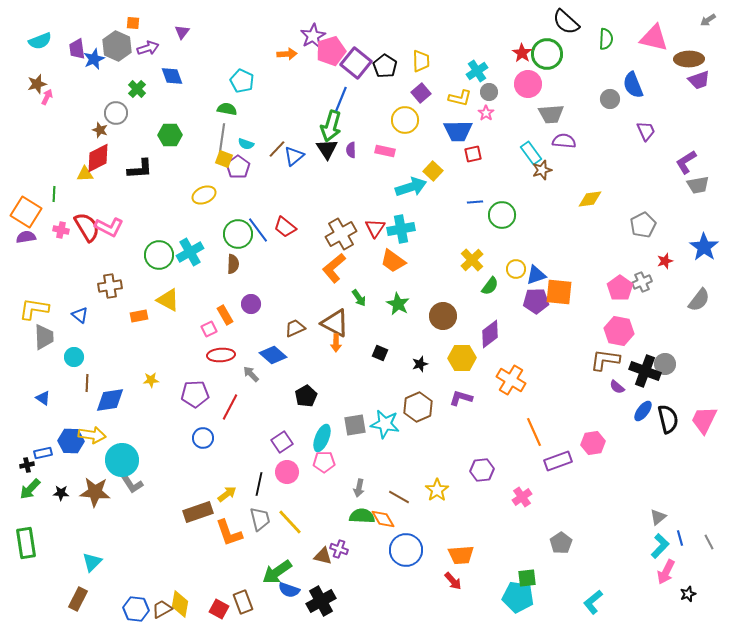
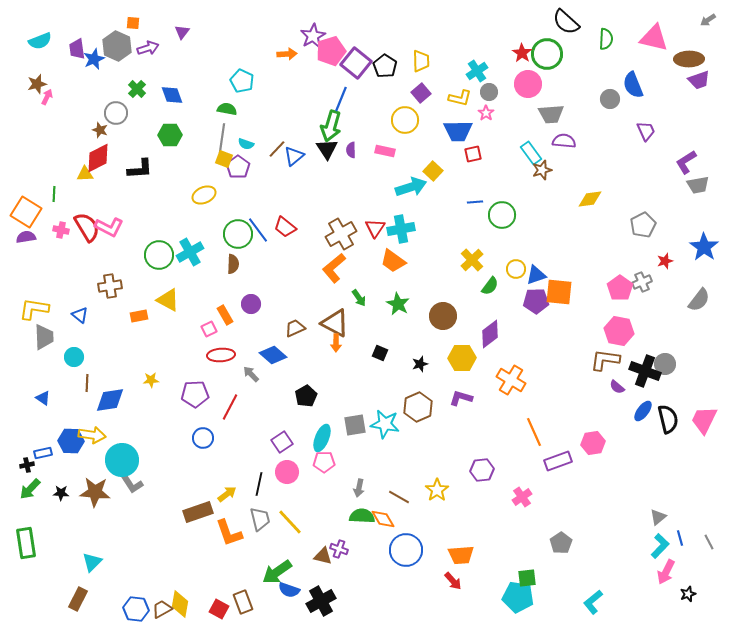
blue diamond at (172, 76): moved 19 px down
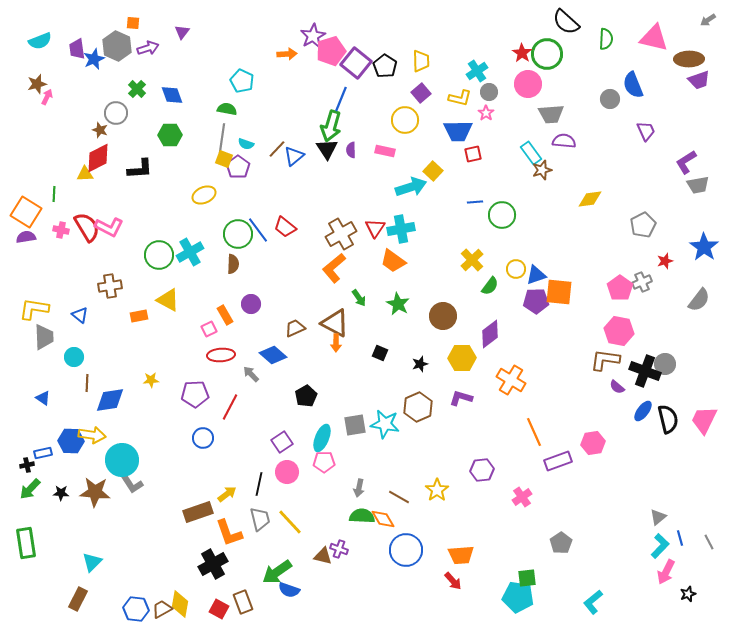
black cross at (321, 601): moved 108 px left, 37 px up
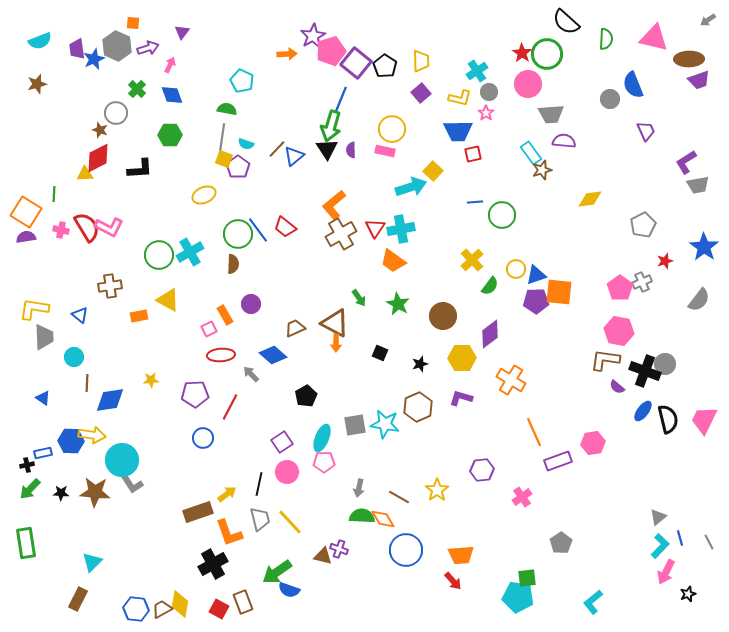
pink arrow at (47, 97): moved 123 px right, 32 px up
yellow circle at (405, 120): moved 13 px left, 9 px down
orange L-shape at (334, 268): moved 63 px up
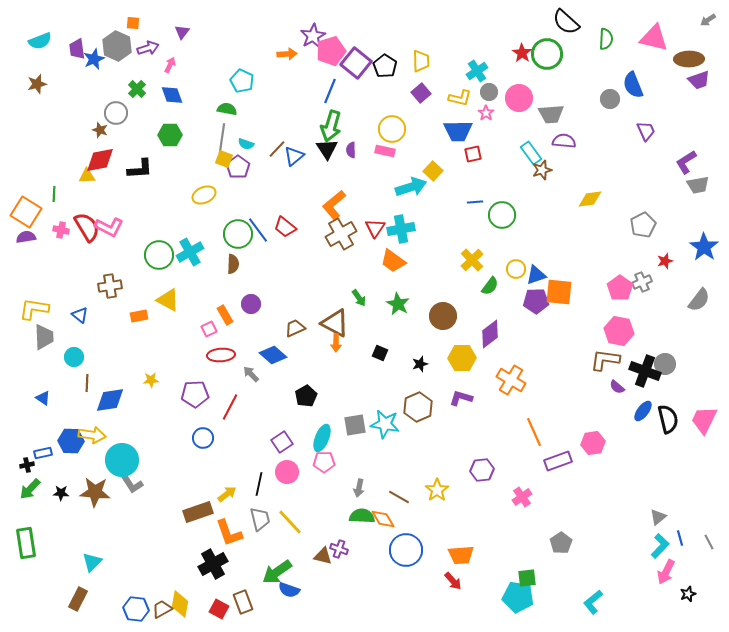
pink circle at (528, 84): moved 9 px left, 14 px down
blue line at (341, 99): moved 11 px left, 8 px up
red diamond at (98, 158): moved 2 px right, 2 px down; rotated 16 degrees clockwise
yellow triangle at (85, 174): moved 2 px right, 2 px down
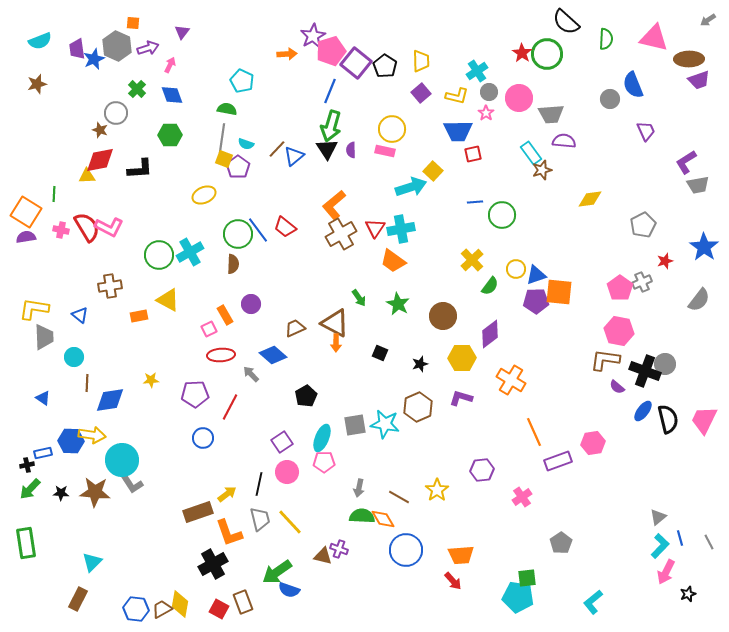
yellow L-shape at (460, 98): moved 3 px left, 2 px up
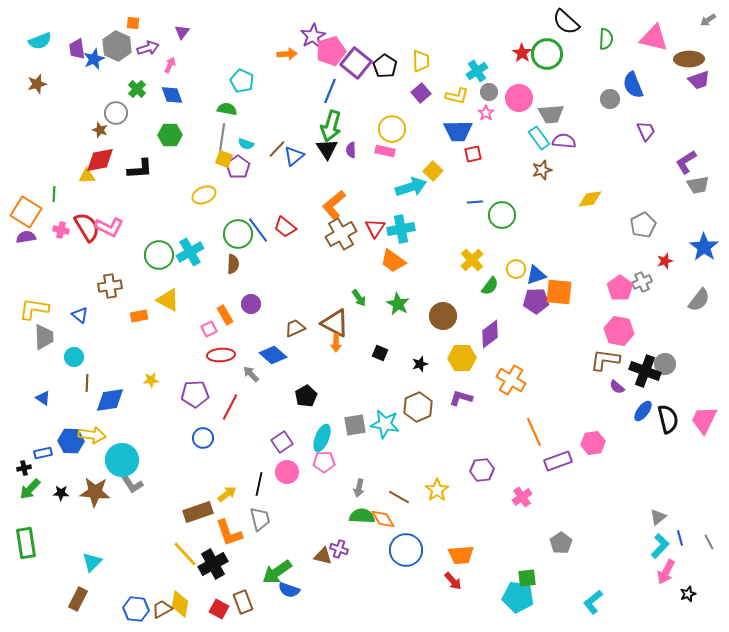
cyan rectangle at (531, 153): moved 8 px right, 15 px up
black cross at (27, 465): moved 3 px left, 3 px down
yellow line at (290, 522): moved 105 px left, 32 px down
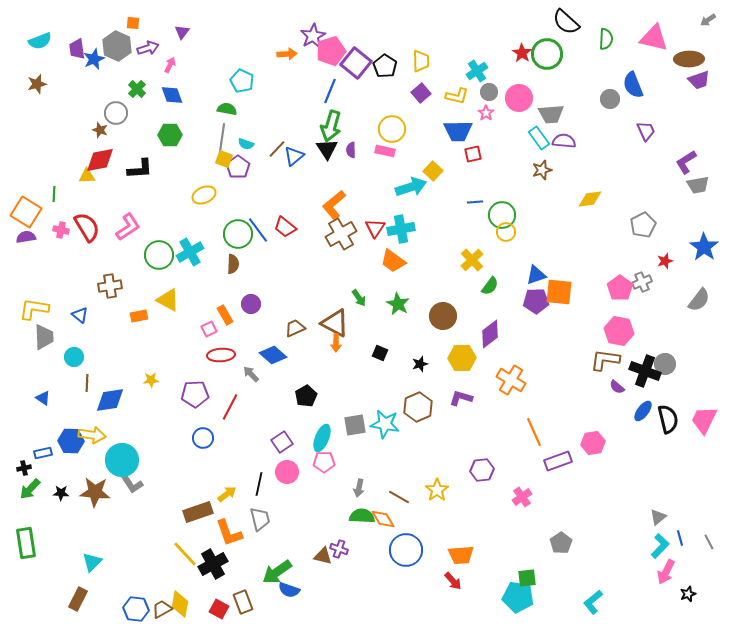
pink L-shape at (109, 227): moved 19 px right; rotated 60 degrees counterclockwise
yellow circle at (516, 269): moved 10 px left, 37 px up
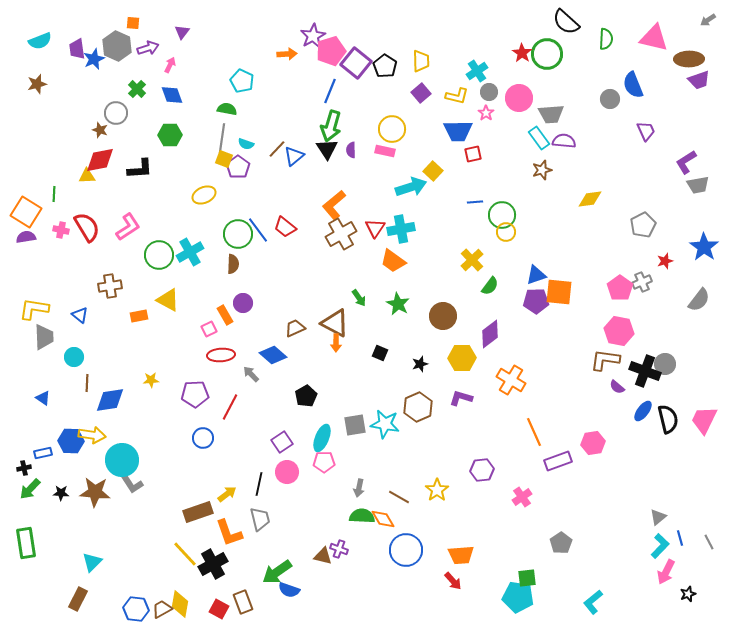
purple circle at (251, 304): moved 8 px left, 1 px up
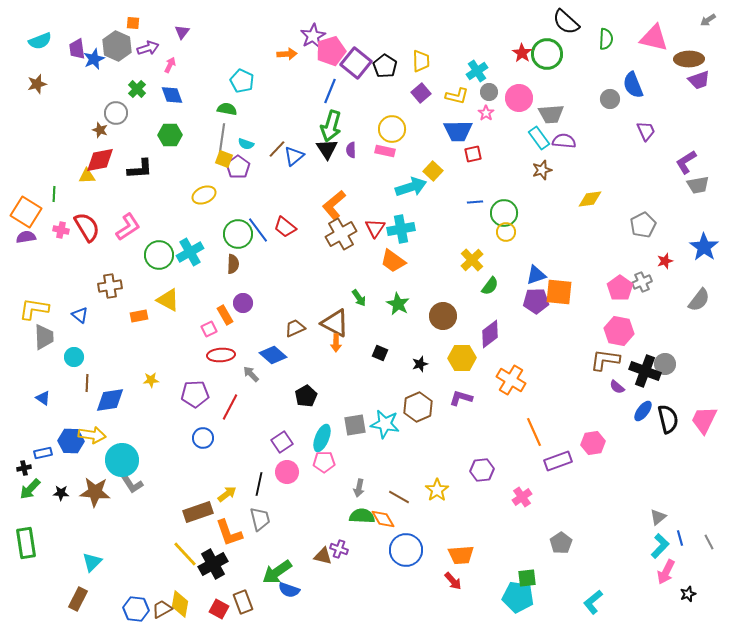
green circle at (502, 215): moved 2 px right, 2 px up
